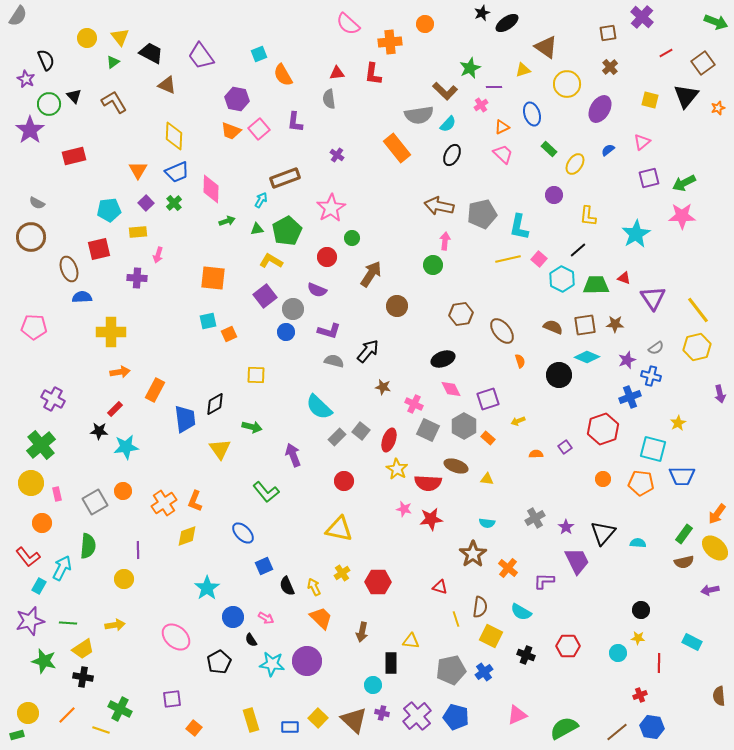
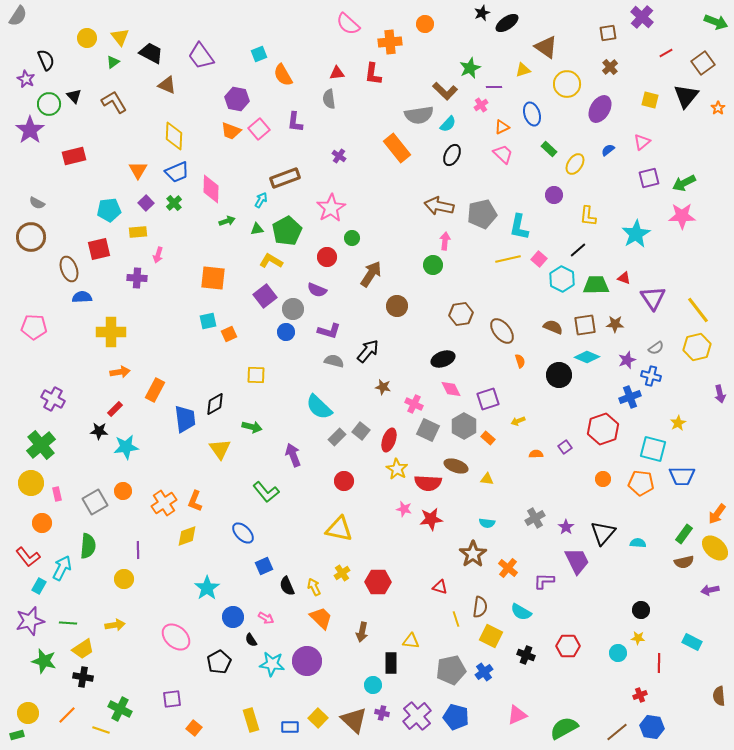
orange star at (718, 108): rotated 16 degrees counterclockwise
purple cross at (337, 155): moved 2 px right, 1 px down
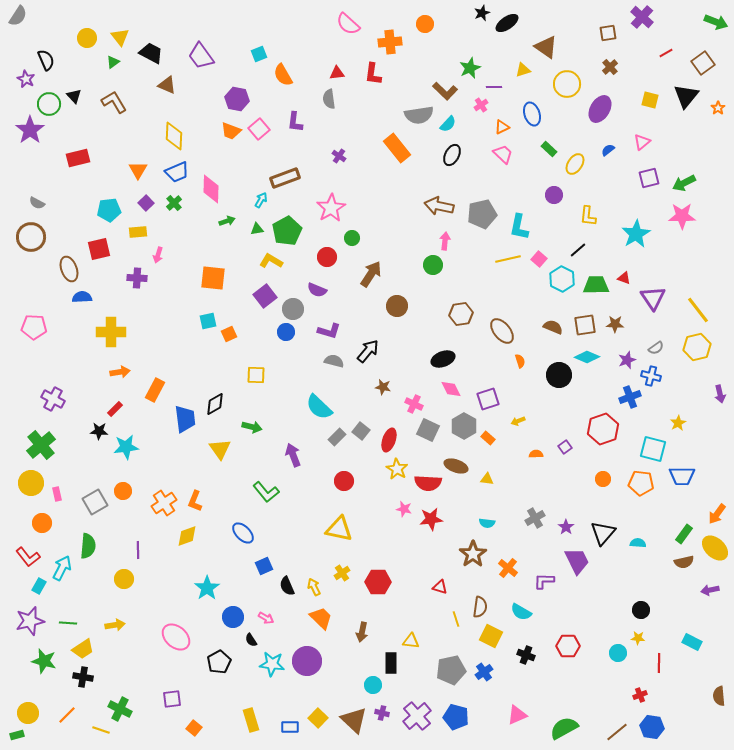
red rectangle at (74, 156): moved 4 px right, 2 px down
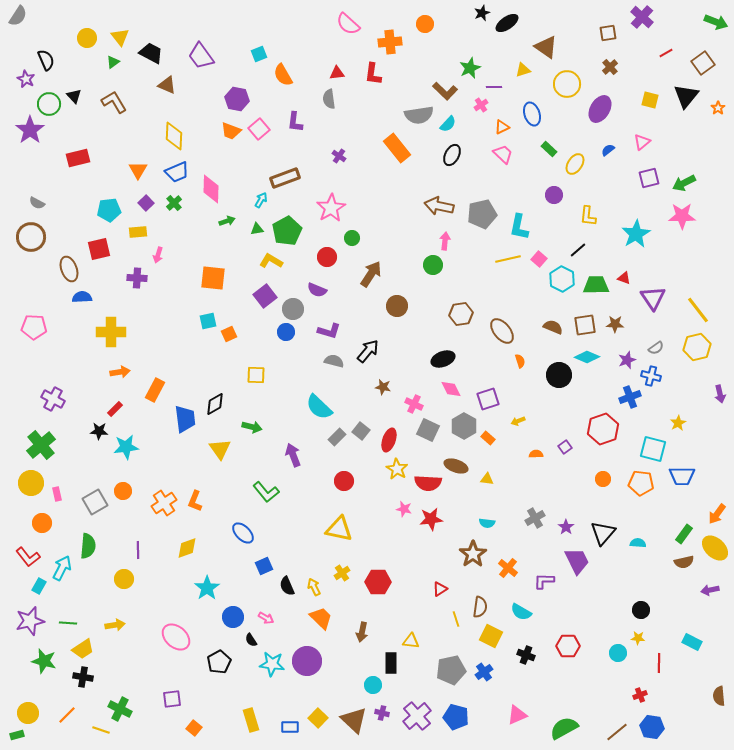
yellow diamond at (187, 536): moved 12 px down
red triangle at (440, 587): moved 2 px down; rotated 49 degrees counterclockwise
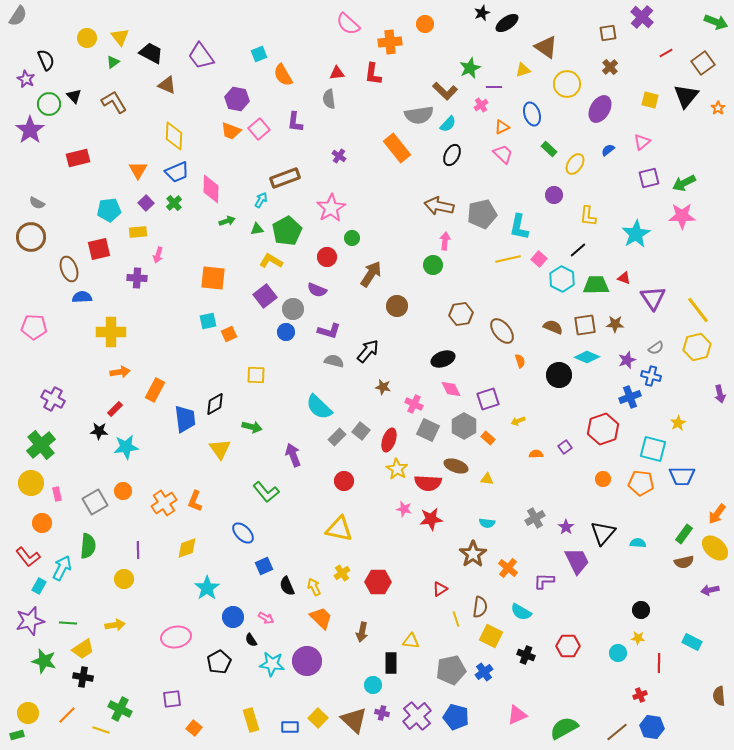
pink ellipse at (176, 637): rotated 52 degrees counterclockwise
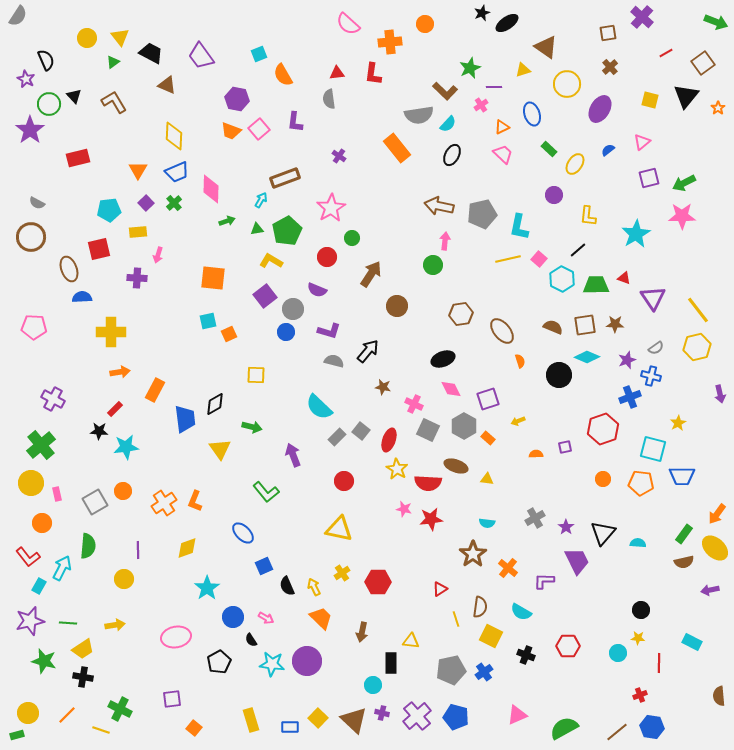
purple square at (565, 447): rotated 24 degrees clockwise
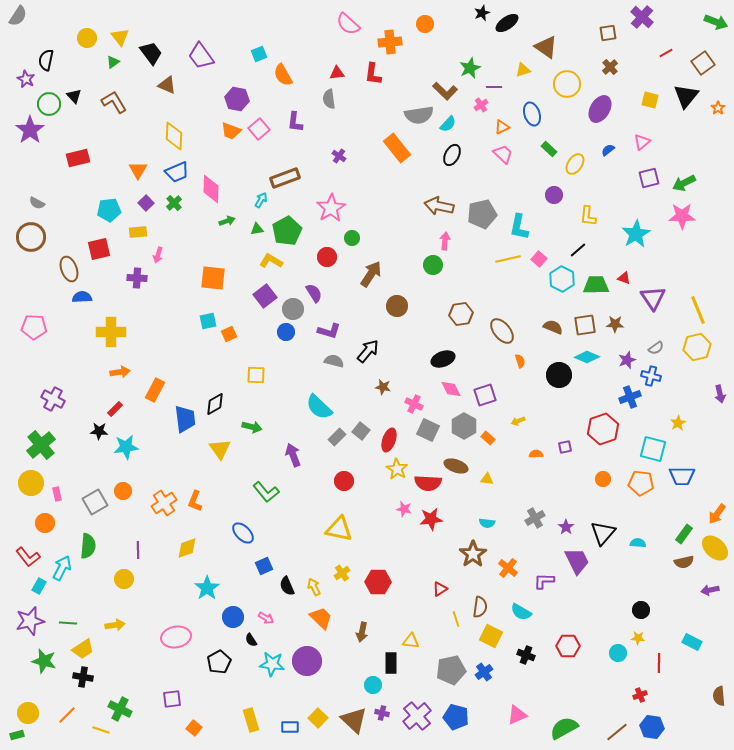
black trapezoid at (151, 53): rotated 25 degrees clockwise
black semicircle at (46, 60): rotated 145 degrees counterclockwise
purple semicircle at (317, 290): moved 3 px left, 3 px down; rotated 144 degrees counterclockwise
yellow line at (698, 310): rotated 16 degrees clockwise
purple square at (488, 399): moved 3 px left, 4 px up
orange circle at (42, 523): moved 3 px right
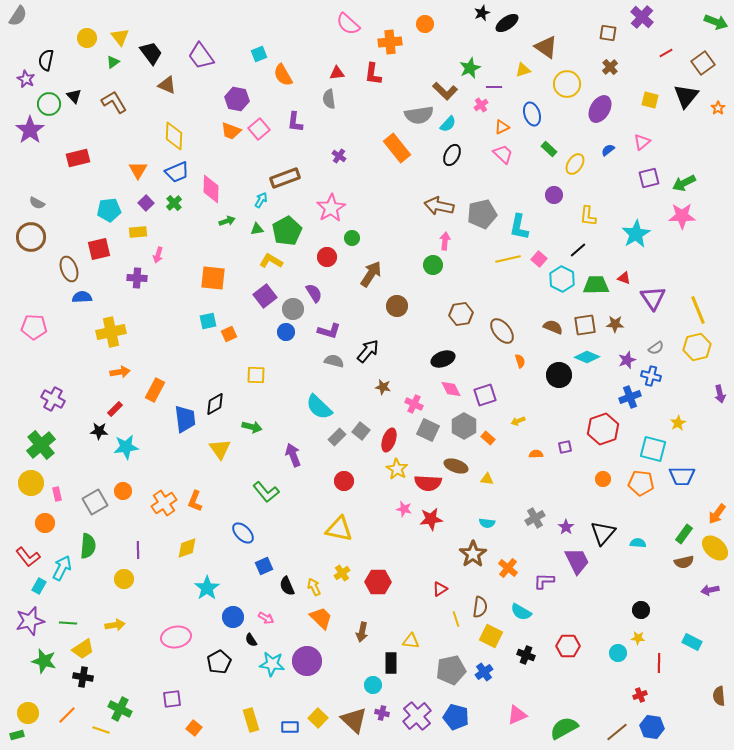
brown square at (608, 33): rotated 18 degrees clockwise
yellow cross at (111, 332): rotated 12 degrees counterclockwise
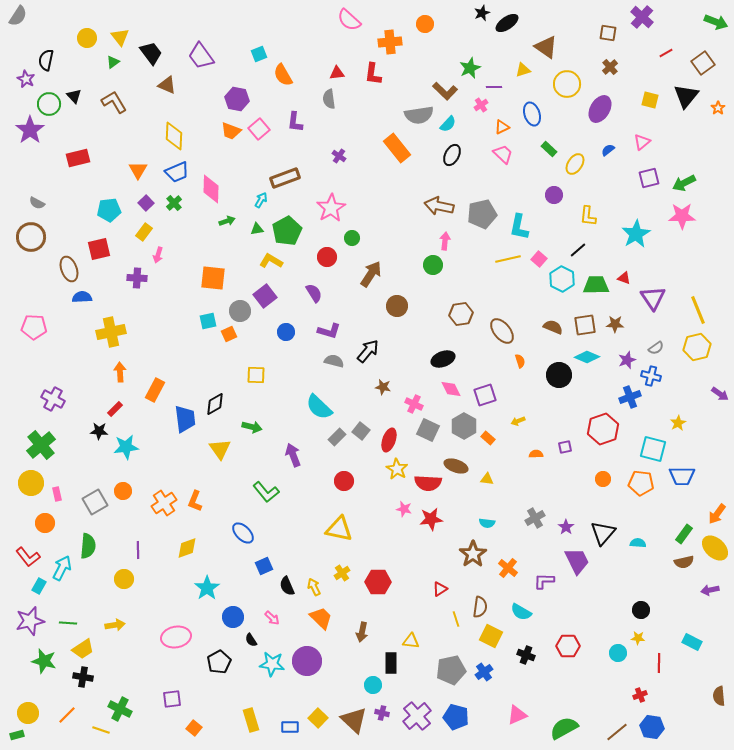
pink semicircle at (348, 24): moved 1 px right, 4 px up
yellow rectangle at (138, 232): moved 6 px right; rotated 48 degrees counterclockwise
gray circle at (293, 309): moved 53 px left, 2 px down
orange arrow at (120, 372): rotated 84 degrees counterclockwise
purple arrow at (720, 394): rotated 42 degrees counterclockwise
pink arrow at (266, 618): moved 6 px right; rotated 14 degrees clockwise
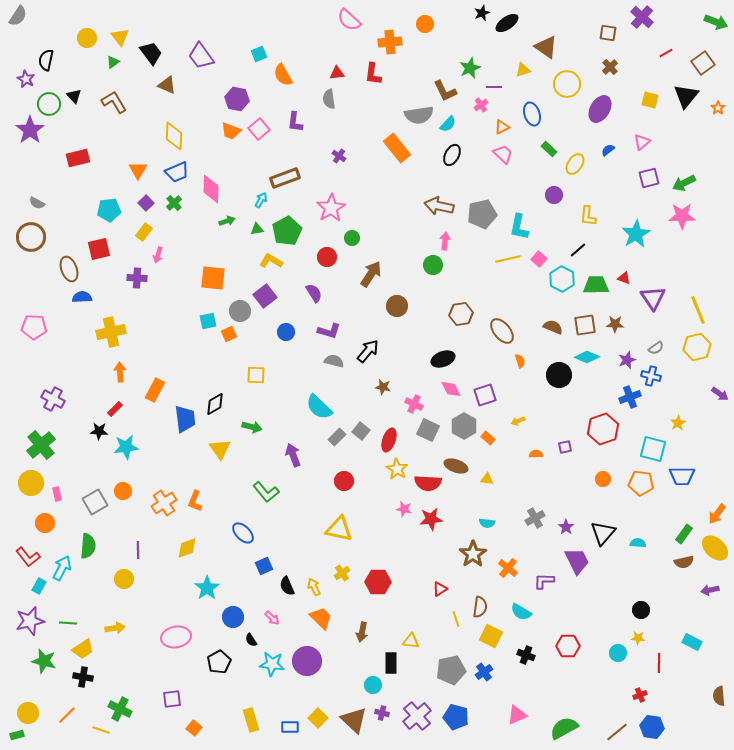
brown L-shape at (445, 91): rotated 20 degrees clockwise
yellow arrow at (115, 625): moved 3 px down
